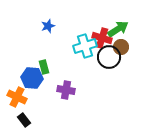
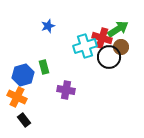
blue hexagon: moved 9 px left, 3 px up; rotated 20 degrees counterclockwise
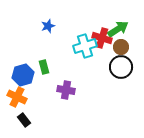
black circle: moved 12 px right, 10 px down
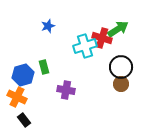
brown circle: moved 37 px down
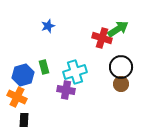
cyan cross: moved 10 px left, 26 px down
black rectangle: rotated 40 degrees clockwise
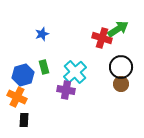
blue star: moved 6 px left, 8 px down
cyan cross: rotated 25 degrees counterclockwise
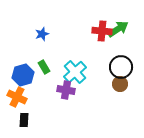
red cross: moved 7 px up; rotated 12 degrees counterclockwise
green rectangle: rotated 16 degrees counterclockwise
brown circle: moved 1 px left
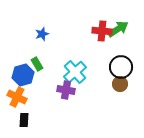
green rectangle: moved 7 px left, 3 px up
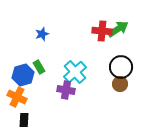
green rectangle: moved 2 px right, 3 px down
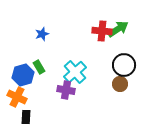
black circle: moved 3 px right, 2 px up
black rectangle: moved 2 px right, 3 px up
